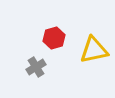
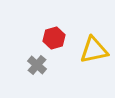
gray cross: moved 1 px right, 2 px up; rotated 18 degrees counterclockwise
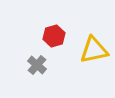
red hexagon: moved 2 px up
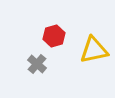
gray cross: moved 1 px up
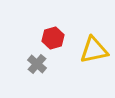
red hexagon: moved 1 px left, 2 px down
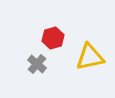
yellow triangle: moved 4 px left, 7 px down
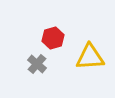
yellow triangle: rotated 8 degrees clockwise
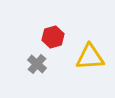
red hexagon: moved 1 px up
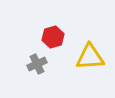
gray cross: rotated 24 degrees clockwise
